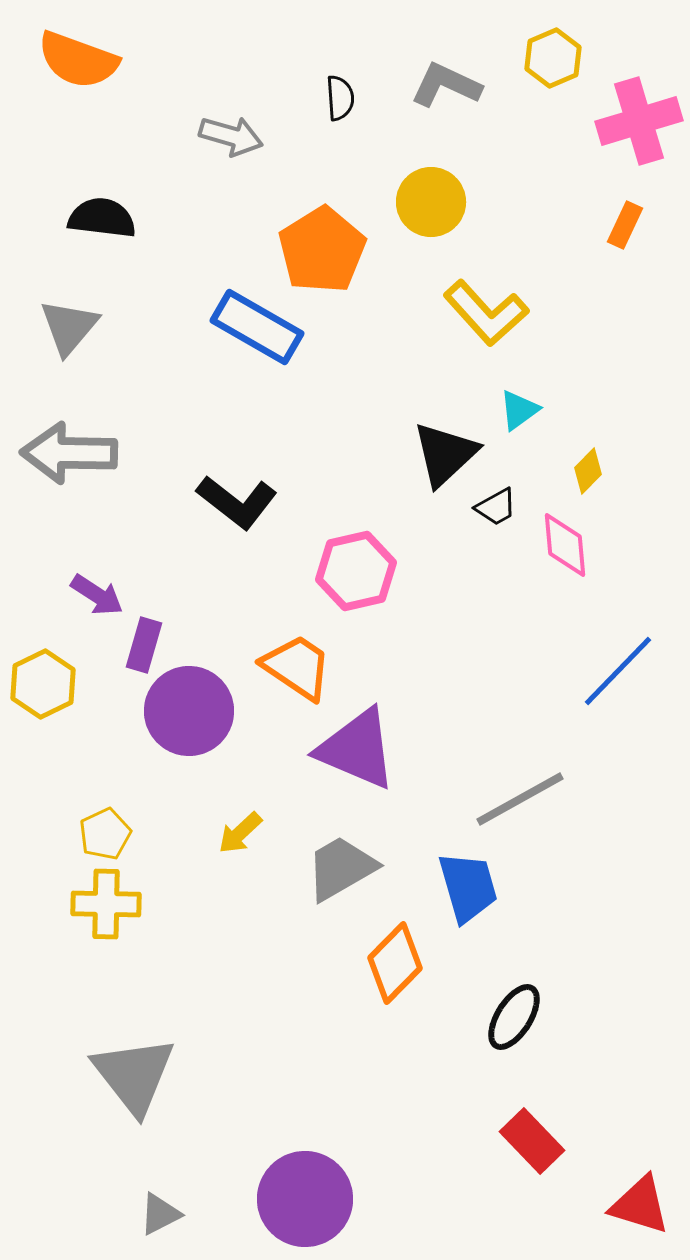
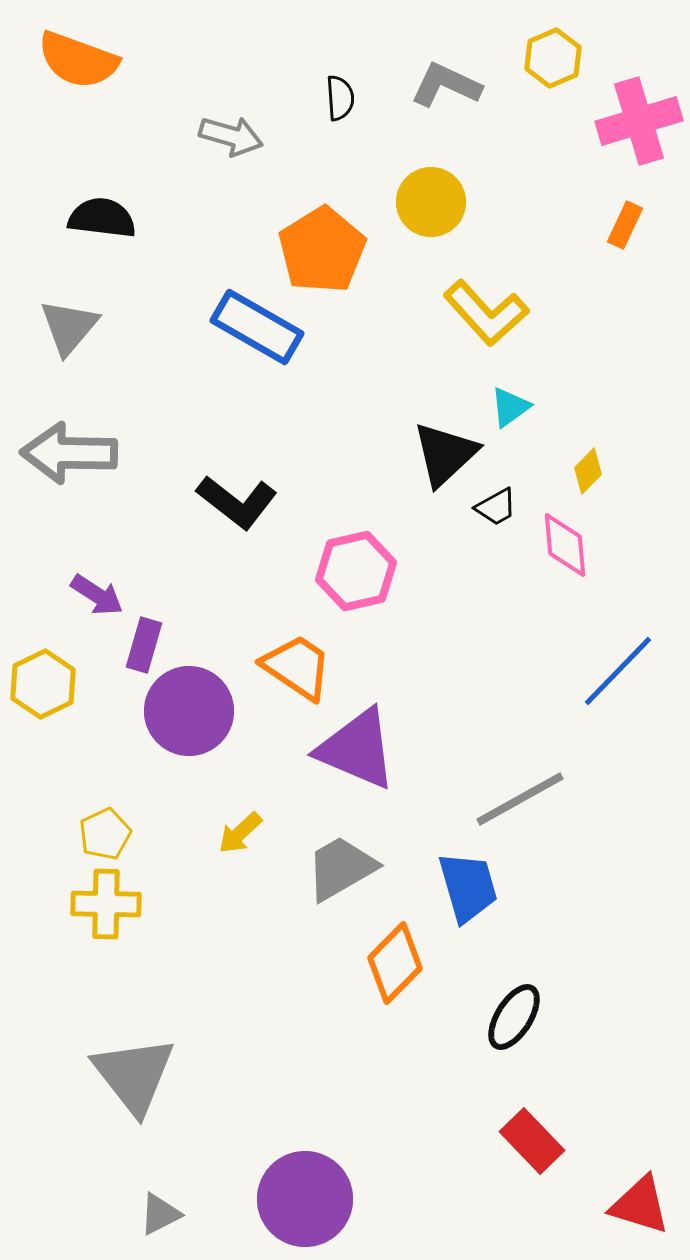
cyan triangle at (519, 410): moved 9 px left, 3 px up
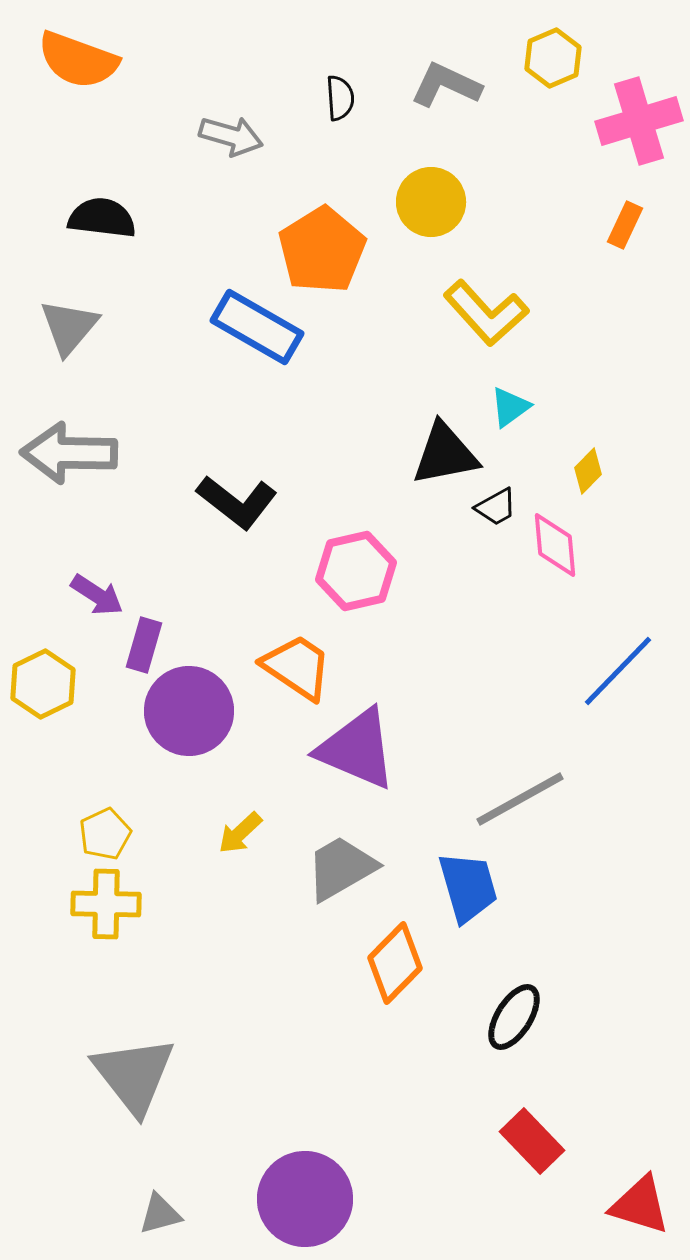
black triangle at (445, 454): rotated 32 degrees clockwise
pink diamond at (565, 545): moved 10 px left
gray triangle at (160, 1214): rotated 12 degrees clockwise
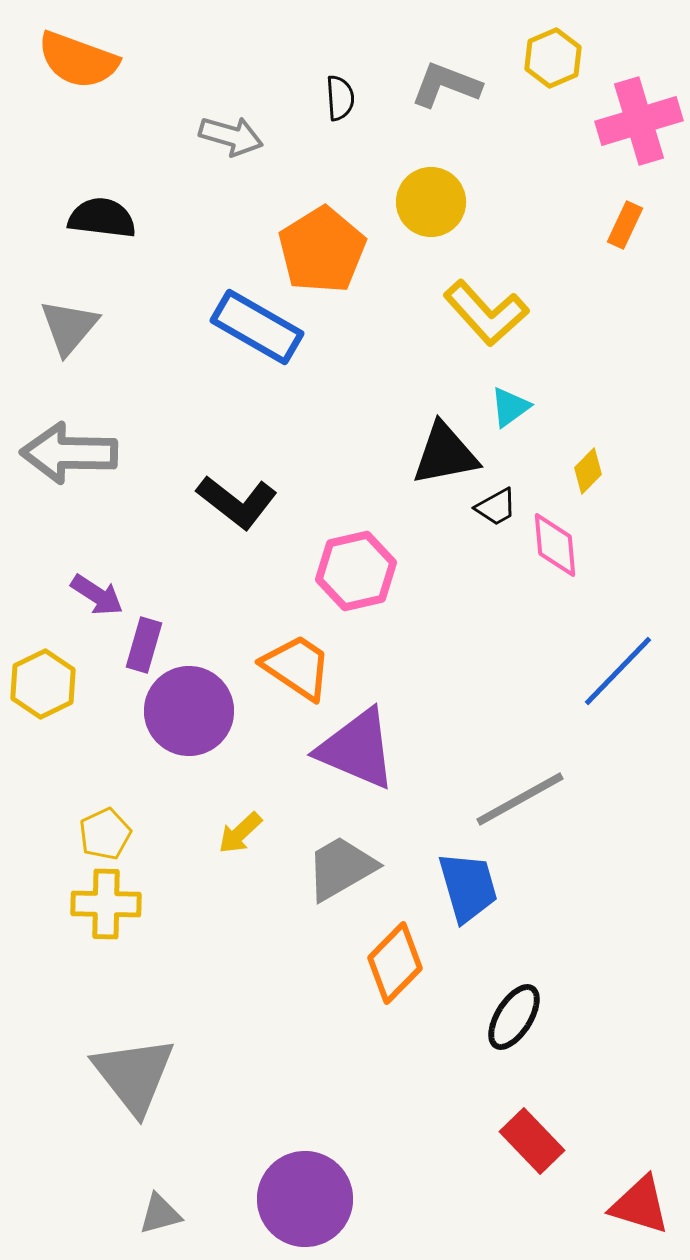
gray L-shape at (446, 85): rotated 4 degrees counterclockwise
